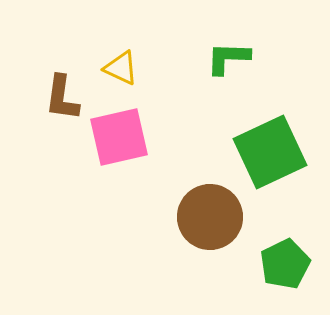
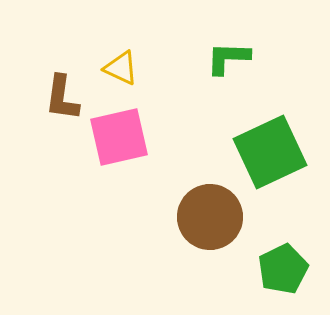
green pentagon: moved 2 px left, 5 px down
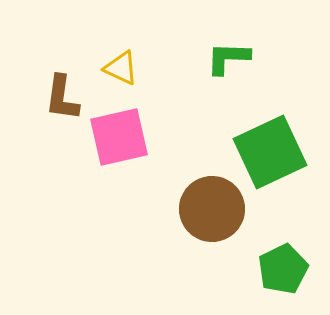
brown circle: moved 2 px right, 8 px up
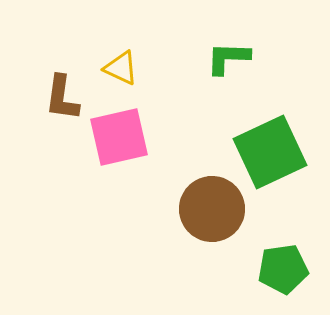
green pentagon: rotated 18 degrees clockwise
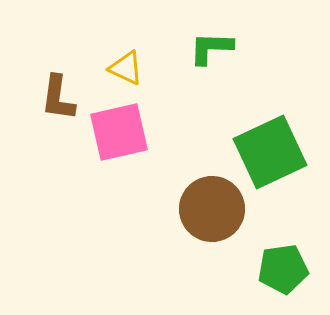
green L-shape: moved 17 px left, 10 px up
yellow triangle: moved 5 px right
brown L-shape: moved 4 px left
pink square: moved 5 px up
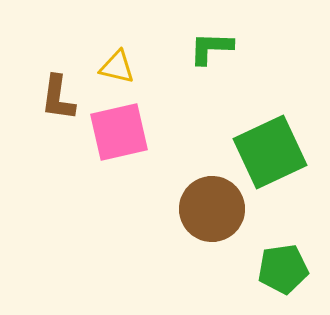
yellow triangle: moved 9 px left, 1 px up; rotated 12 degrees counterclockwise
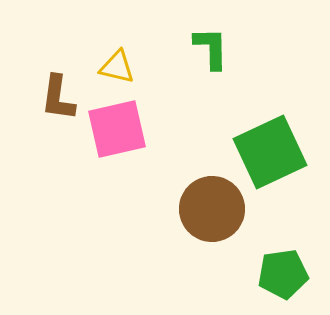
green L-shape: rotated 87 degrees clockwise
pink square: moved 2 px left, 3 px up
green pentagon: moved 5 px down
